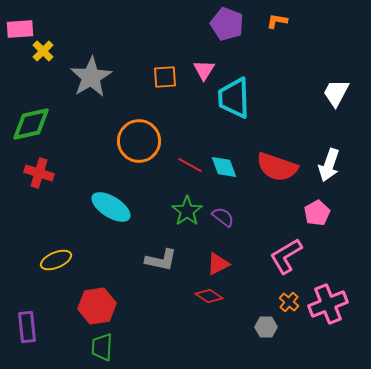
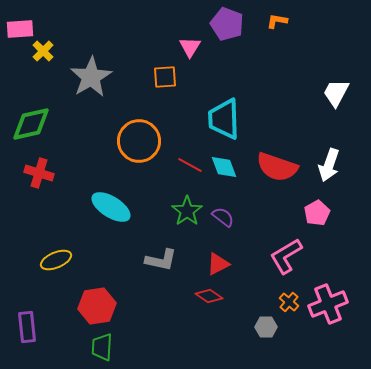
pink triangle: moved 14 px left, 23 px up
cyan trapezoid: moved 10 px left, 21 px down
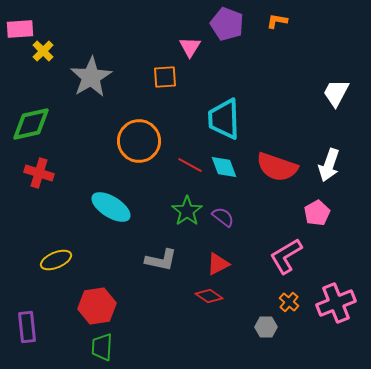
pink cross: moved 8 px right, 1 px up
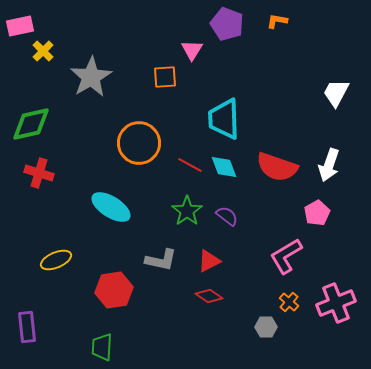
pink rectangle: moved 3 px up; rotated 8 degrees counterclockwise
pink triangle: moved 2 px right, 3 px down
orange circle: moved 2 px down
purple semicircle: moved 4 px right, 1 px up
red triangle: moved 9 px left, 3 px up
red hexagon: moved 17 px right, 16 px up
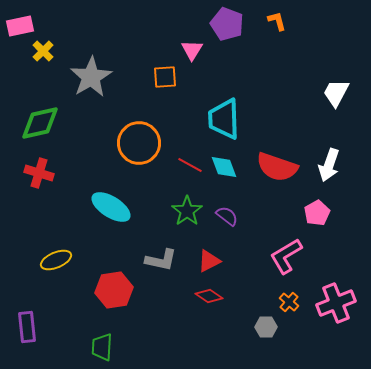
orange L-shape: rotated 65 degrees clockwise
green diamond: moved 9 px right, 1 px up
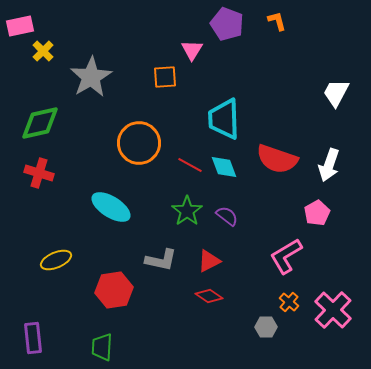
red semicircle: moved 8 px up
pink cross: moved 3 px left, 7 px down; rotated 24 degrees counterclockwise
purple rectangle: moved 6 px right, 11 px down
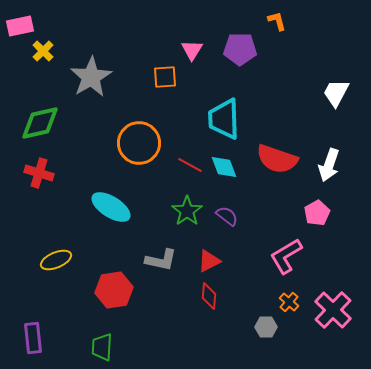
purple pentagon: moved 13 px right, 25 px down; rotated 20 degrees counterclockwise
red diamond: rotated 60 degrees clockwise
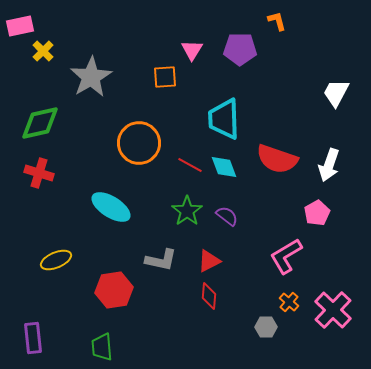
green trapezoid: rotated 8 degrees counterclockwise
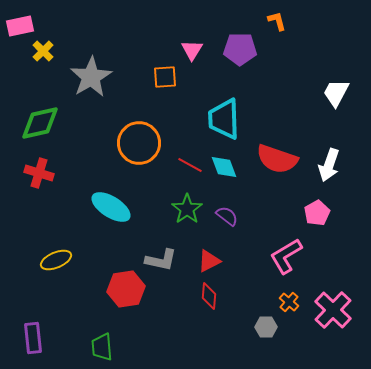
green star: moved 2 px up
red hexagon: moved 12 px right, 1 px up
